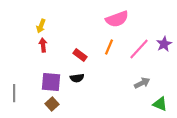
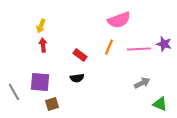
pink semicircle: moved 2 px right, 1 px down
purple star: rotated 28 degrees counterclockwise
pink line: rotated 45 degrees clockwise
purple square: moved 11 px left
gray line: moved 1 px up; rotated 30 degrees counterclockwise
brown square: rotated 24 degrees clockwise
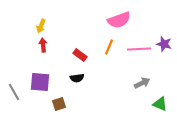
brown square: moved 7 px right
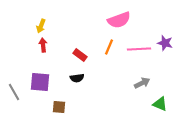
purple star: moved 1 px right, 1 px up
brown square: moved 3 px down; rotated 24 degrees clockwise
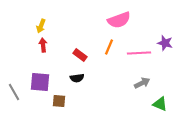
pink line: moved 4 px down
brown square: moved 6 px up
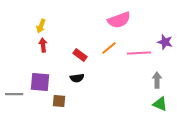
purple star: moved 1 px up
orange line: moved 1 px down; rotated 28 degrees clockwise
gray arrow: moved 15 px right, 3 px up; rotated 63 degrees counterclockwise
gray line: moved 2 px down; rotated 60 degrees counterclockwise
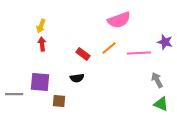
red arrow: moved 1 px left, 1 px up
red rectangle: moved 3 px right, 1 px up
gray arrow: rotated 28 degrees counterclockwise
green triangle: moved 1 px right
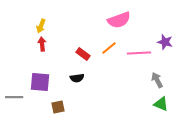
gray line: moved 3 px down
brown square: moved 1 px left, 6 px down; rotated 16 degrees counterclockwise
